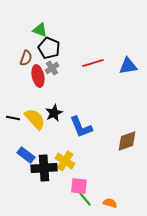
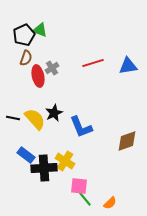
black pentagon: moved 25 px left, 13 px up; rotated 25 degrees clockwise
orange semicircle: rotated 120 degrees clockwise
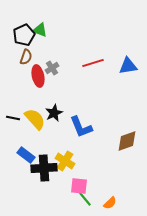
brown semicircle: moved 1 px up
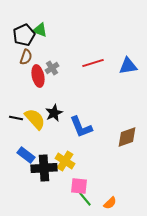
black line: moved 3 px right
brown diamond: moved 4 px up
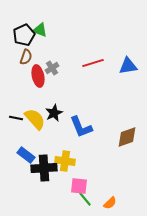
yellow cross: rotated 24 degrees counterclockwise
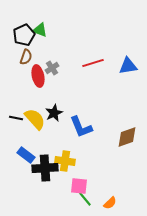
black cross: moved 1 px right
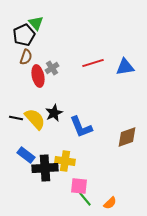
green triangle: moved 4 px left, 7 px up; rotated 28 degrees clockwise
blue triangle: moved 3 px left, 1 px down
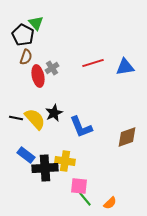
black pentagon: moved 1 px left; rotated 20 degrees counterclockwise
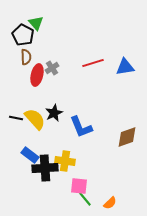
brown semicircle: rotated 21 degrees counterclockwise
red ellipse: moved 1 px left, 1 px up; rotated 25 degrees clockwise
blue rectangle: moved 4 px right
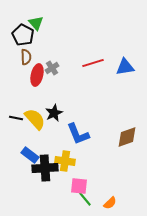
blue L-shape: moved 3 px left, 7 px down
